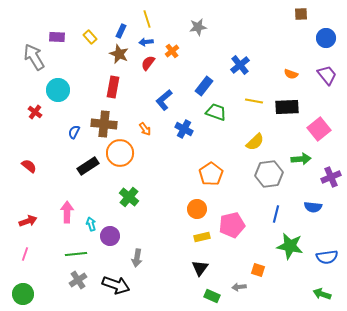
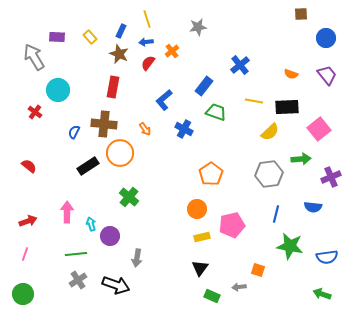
yellow semicircle at (255, 142): moved 15 px right, 10 px up
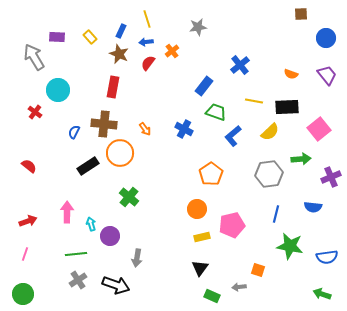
blue L-shape at (164, 100): moved 69 px right, 36 px down
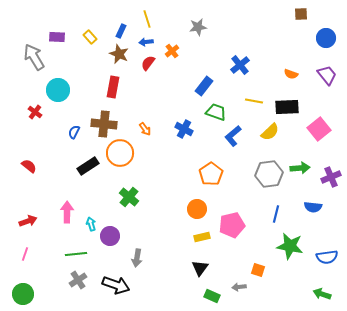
green arrow at (301, 159): moved 1 px left, 9 px down
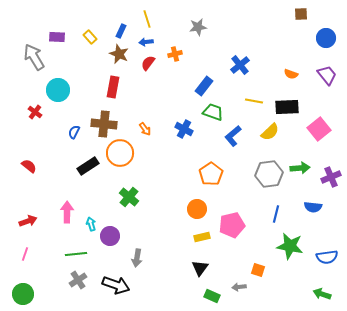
orange cross at (172, 51): moved 3 px right, 3 px down; rotated 24 degrees clockwise
green trapezoid at (216, 112): moved 3 px left
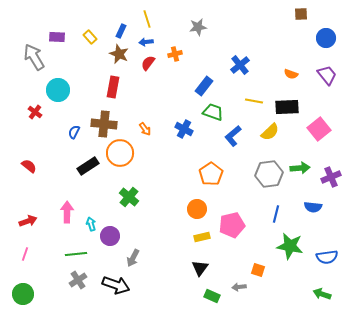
gray arrow at (137, 258): moved 4 px left; rotated 18 degrees clockwise
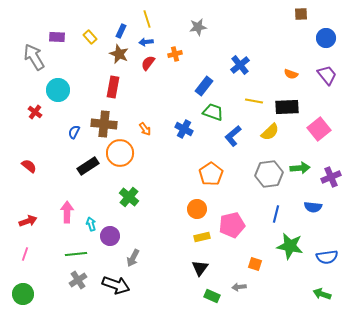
orange square at (258, 270): moved 3 px left, 6 px up
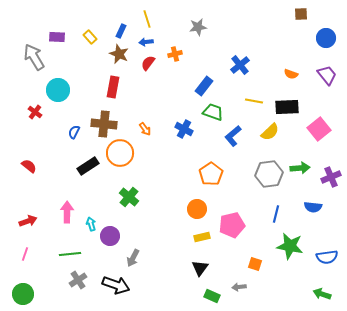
green line at (76, 254): moved 6 px left
